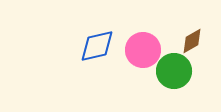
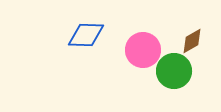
blue diamond: moved 11 px left, 11 px up; rotated 15 degrees clockwise
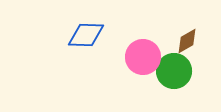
brown diamond: moved 5 px left
pink circle: moved 7 px down
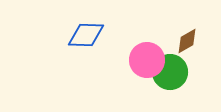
pink circle: moved 4 px right, 3 px down
green circle: moved 4 px left, 1 px down
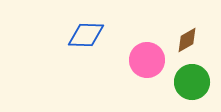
brown diamond: moved 1 px up
green circle: moved 22 px right, 10 px down
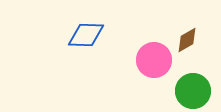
pink circle: moved 7 px right
green circle: moved 1 px right, 9 px down
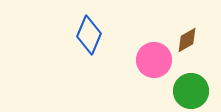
blue diamond: moved 3 px right; rotated 69 degrees counterclockwise
green circle: moved 2 px left
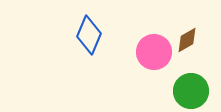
pink circle: moved 8 px up
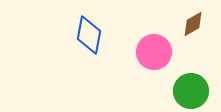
blue diamond: rotated 12 degrees counterclockwise
brown diamond: moved 6 px right, 16 px up
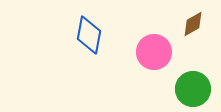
green circle: moved 2 px right, 2 px up
